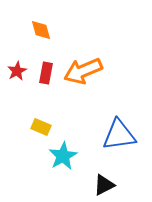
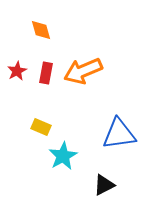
blue triangle: moved 1 px up
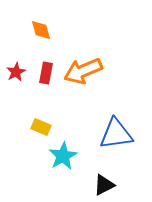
red star: moved 1 px left, 1 px down
blue triangle: moved 3 px left
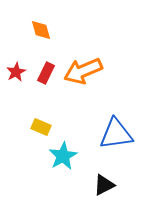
red rectangle: rotated 15 degrees clockwise
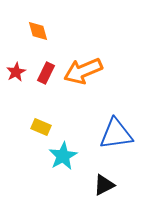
orange diamond: moved 3 px left, 1 px down
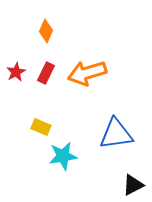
orange diamond: moved 8 px right; rotated 40 degrees clockwise
orange arrow: moved 4 px right, 2 px down; rotated 6 degrees clockwise
cyan star: rotated 20 degrees clockwise
black triangle: moved 29 px right
